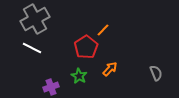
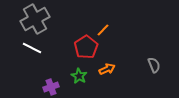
orange arrow: moved 3 px left; rotated 21 degrees clockwise
gray semicircle: moved 2 px left, 8 px up
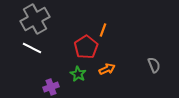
orange line: rotated 24 degrees counterclockwise
green star: moved 1 px left, 2 px up
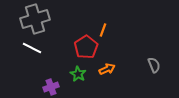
gray cross: rotated 12 degrees clockwise
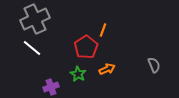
gray cross: rotated 8 degrees counterclockwise
white line: rotated 12 degrees clockwise
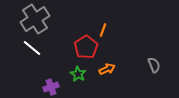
gray cross: rotated 8 degrees counterclockwise
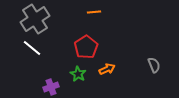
orange line: moved 9 px left, 18 px up; rotated 64 degrees clockwise
